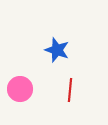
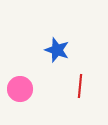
red line: moved 10 px right, 4 px up
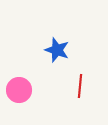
pink circle: moved 1 px left, 1 px down
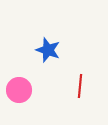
blue star: moved 9 px left
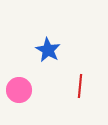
blue star: rotated 10 degrees clockwise
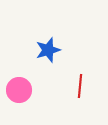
blue star: rotated 25 degrees clockwise
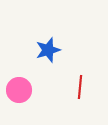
red line: moved 1 px down
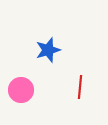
pink circle: moved 2 px right
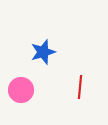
blue star: moved 5 px left, 2 px down
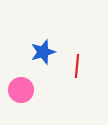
red line: moved 3 px left, 21 px up
